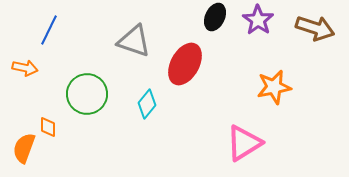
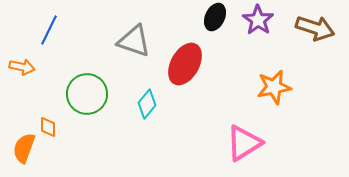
orange arrow: moved 3 px left, 1 px up
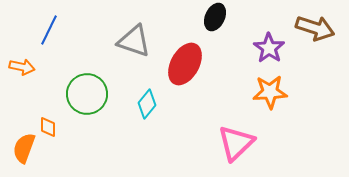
purple star: moved 11 px right, 28 px down
orange star: moved 4 px left, 5 px down; rotated 8 degrees clockwise
pink triangle: moved 8 px left; rotated 12 degrees counterclockwise
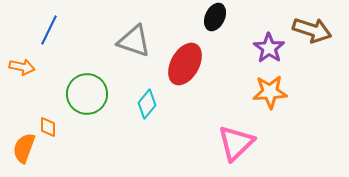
brown arrow: moved 3 px left, 2 px down
